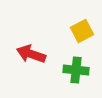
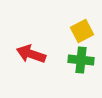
green cross: moved 5 px right, 10 px up
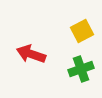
green cross: moved 9 px down; rotated 25 degrees counterclockwise
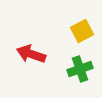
green cross: moved 1 px left
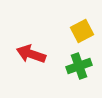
green cross: moved 1 px left, 3 px up
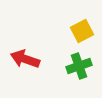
red arrow: moved 6 px left, 5 px down
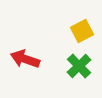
green cross: rotated 25 degrees counterclockwise
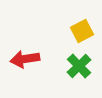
red arrow: rotated 28 degrees counterclockwise
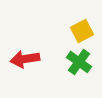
green cross: moved 4 px up; rotated 10 degrees counterclockwise
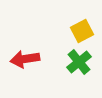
green cross: rotated 15 degrees clockwise
